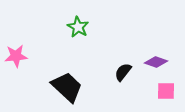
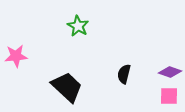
green star: moved 1 px up
purple diamond: moved 14 px right, 10 px down
black semicircle: moved 1 px right, 2 px down; rotated 24 degrees counterclockwise
pink square: moved 3 px right, 5 px down
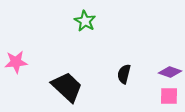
green star: moved 7 px right, 5 px up
pink star: moved 6 px down
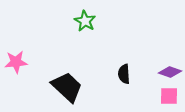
black semicircle: rotated 18 degrees counterclockwise
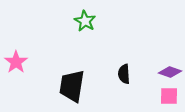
pink star: rotated 30 degrees counterclockwise
black trapezoid: moved 5 px right, 1 px up; rotated 124 degrees counterclockwise
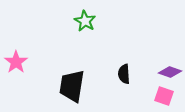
pink square: moved 5 px left; rotated 18 degrees clockwise
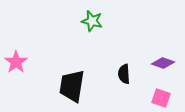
green star: moved 7 px right; rotated 15 degrees counterclockwise
purple diamond: moved 7 px left, 9 px up
pink square: moved 3 px left, 2 px down
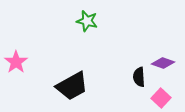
green star: moved 5 px left
black semicircle: moved 15 px right, 3 px down
black trapezoid: rotated 128 degrees counterclockwise
pink square: rotated 24 degrees clockwise
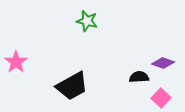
black semicircle: rotated 90 degrees clockwise
